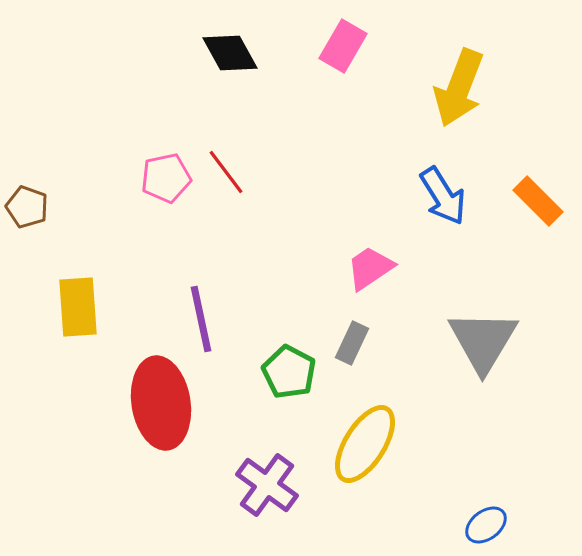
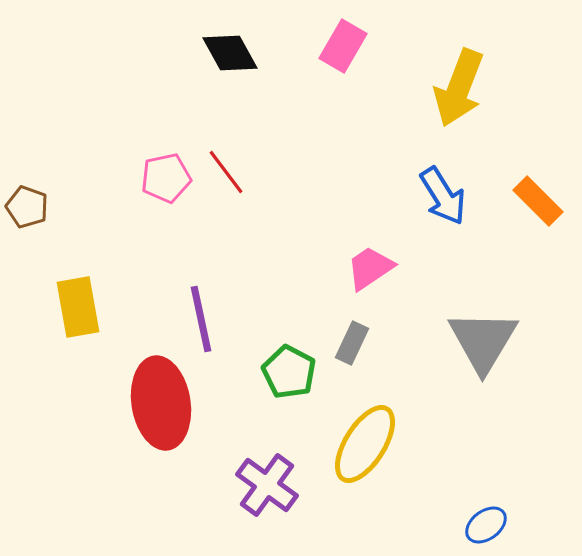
yellow rectangle: rotated 6 degrees counterclockwise
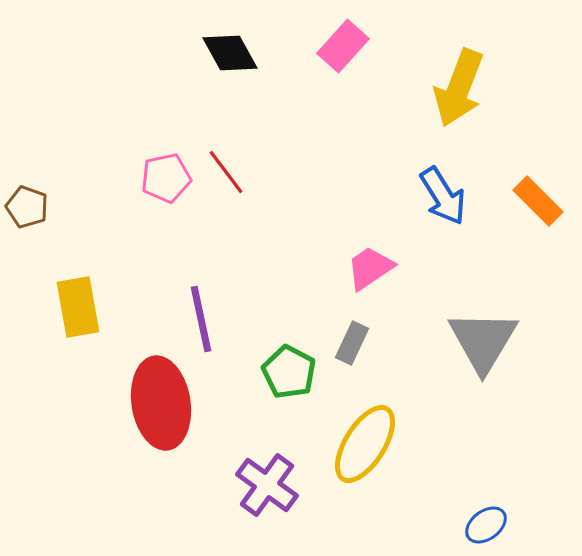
pink rectangle: rotated 12 degrees clockwise
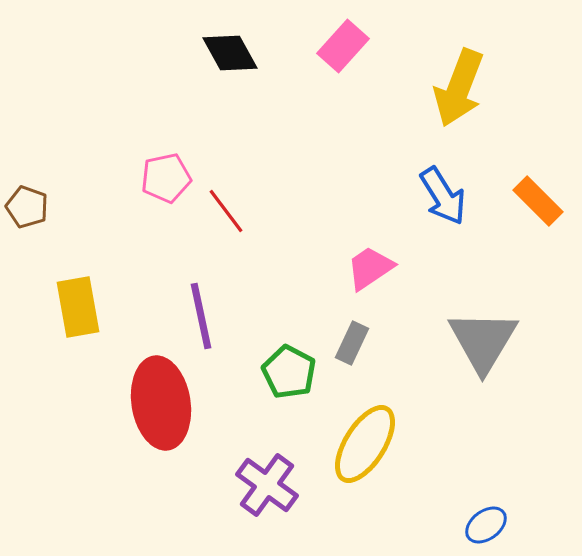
red line: moved 39 px down
purple line: moved 3 px up
